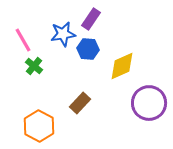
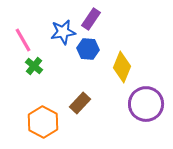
blue star: moved 2 px up
yellow diamond: moved 1 px down; rotated 44 degrees counterclockwise
purple circle: moved 3 px left, 1 px down
orange hexagon: moved 4 px right, 4 px up
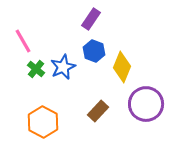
blue star: moved 35 px down; rotated 15 degrees counterclockwise
pink line: moved 1 px down
blue hexagon: moved 6 px right, 2 px down; rotated 15 degrees clockwise
green cross: moved 2 px right, 3 px down
brown rectangle: moved 18 px right, 8 px down
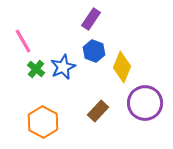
purple circle: moved 1 px left, 1 px up
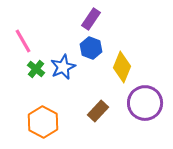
blue hexagon: moved 3 px left, 3 px up
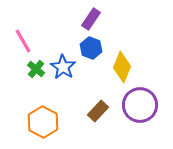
blue star: rotated 15 degrees counterclockwise
purple circle: moved 5 px left, 2 px down
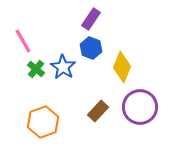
purple circle: moved 2 px down
orange hexagon: rotated 12 degrees clockwise
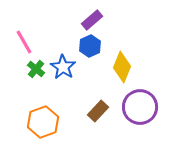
purple rectangle: moved 1 px right, 1 px down; rotated 15 degrees clockwise
pink line: moved 1 px right, 1 px down
blue hexagon: moved 1 px left, 2 px up; rotated 15 degrees clockwise
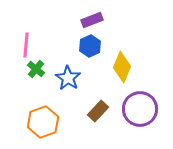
purple rectangle: rotated 20 degrees clockwise
pink line: moved 2 px right, 3 px down; rotated 35 degrees clockwise
blue star: moved 5 px right, 11 px down
purple circle: moved 2 px down
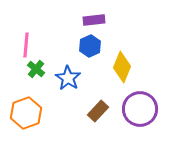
purple rectangle: moved 2 px right; rotated 15 degrees clockwise
orange hexagon: moved 17 px left, 9 px up
